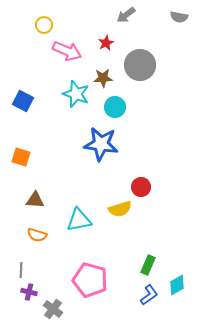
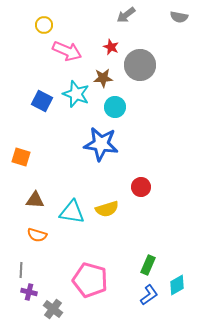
red star: moved 5 px right, 4 px down; rotated 21 degrees counterclockwise
blue square: moved 19 px right
yellow semicircle: moved 13 px left
cyan triangle: moved 7 px left, 8 px up; rotated 20 degrees clockwise
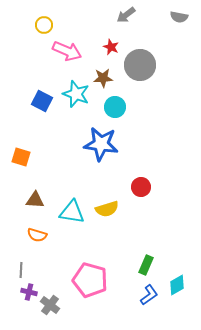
green rectangle: moved 2 px left
gray cross: moved 3 px left, 4 px up
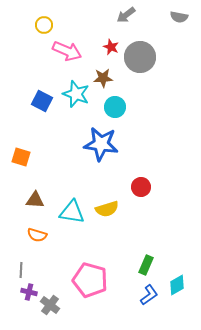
gray circle: moved 8 px up
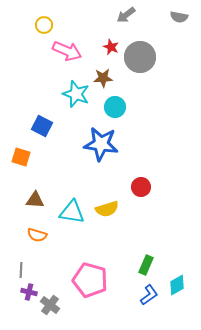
blue square: moved 25 px down
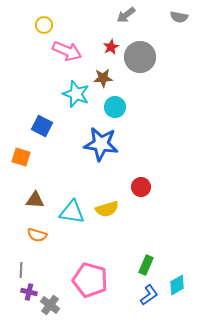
red star: rotated 21 degrees clockwise
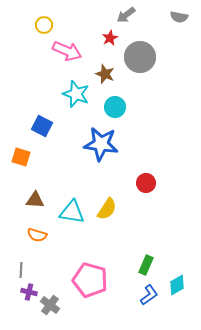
red star: moved 1 px left, 9 px up
brown star: moved 2 px right, 4 px up; rotated 24 degrees clockwise
red circle: moved 5 px right, 4 px up
yellow semicircle: rotated 40 degrees counterclockwise
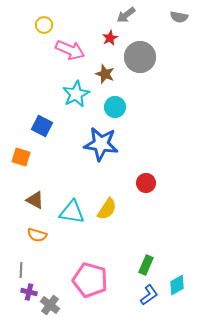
pink arrow: moved 3 px right, 1 px up
cyan star: rotated 24 degrees clockwise
brown triangle: rotated 24 degrees clockwise
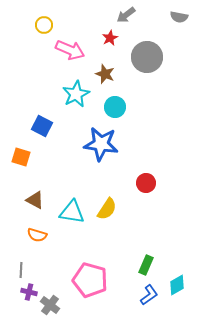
gray circle: moved 7 px right
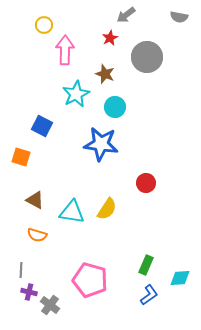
pink arrow: moved 5 px left; rotated 112 degrees counterclockwise
cyan diamond: moved 3 px right, 7 px up; rotated 25 degrees clockwise
